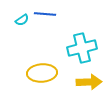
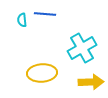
cyan semicircle: rotated 120 degrees clockwise
cyan cross: rotated 16 degrees counterclockwise
yellow arrow: moved 2 px right
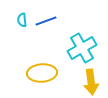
blue line: moved 1 px right, 7 px down; rotated 25 degrees counterclockwise
yellow arrow: rotated 85 degrees clockwise
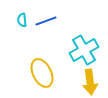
cyan cross: moved 2 px right, 2 px down
yellow ellipse: rotated 68 degrees clockwise
yellow arrow: moved 1 px left
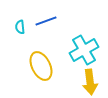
cyan semicircle: moved 2 px left, 7 px down
yellow ellipse: moved 1 px left, 7 px up
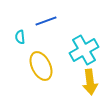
cyan semicircle: moved 10 px down
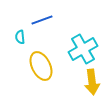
blue line: moved 4 px left, 1 px up
cyan cross: moved 1 px left, 1 px up
yellow arrow: moved 2 px right
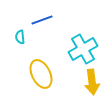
yellow ellipse: moved 8 px down
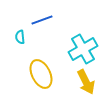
yellow arrow: moved 6 px left; rotated 20 degrees counterclockwise
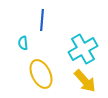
blue line: rotated 65 degrees counterclockwise
cyan semicircle: moved 3 px right, 6 px down
yellow arrow: moved 1 px left, 1 px up; rotated 15 degrees counterclockwise
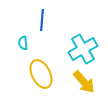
yellow arrow: moved 1 px left, 1 px down
